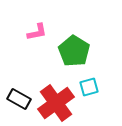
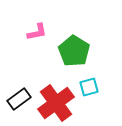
black rectangle: rotated 65 degrees counterclockwise
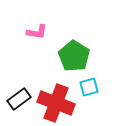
pink L-shape: rotated 20 degrees clockwise
green pentagon: moved 5 px down
red cross: rotated 33 degrees counterclockwise
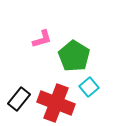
pink L-shape: moved 5 px right, 7 px down; rotated 25 degrees counterclockwise
cyan square: rotated 24 degrees counterclockwise
black rectangle: rotated 15 degrees counterclockwise
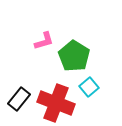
pink L-shape: moved 2 px right, 2 px down
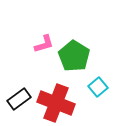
pink L-shape: moved 3 px down
cyan square: moved 9 px right
black rectangle: rotated 15 degrees clockwise
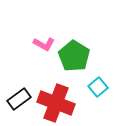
pink L-shape: rotated 45 degrees clockwise
